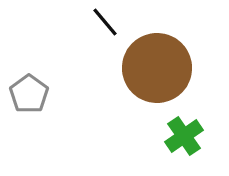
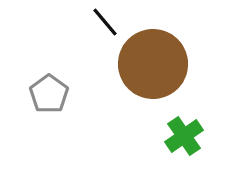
brown circle: moved 4 px left, 4 px up
gray pentagon: moved 20 px right
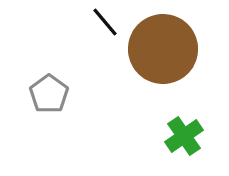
brown circle: moved 10 px right, 15 px up
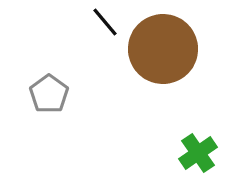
green cross: moved 14 px right, 17 px down
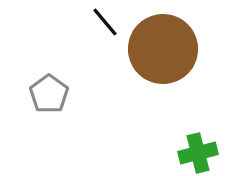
green cross: rotated 21 degrees clockwise
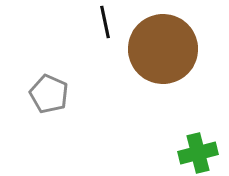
black line: rotated 28 degrees clockwise
gray pentagon: rotated 12 degrees counterclockwise
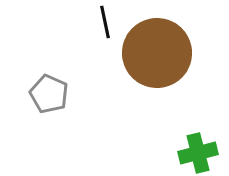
brown circle: moved 6 px left, 4 px down
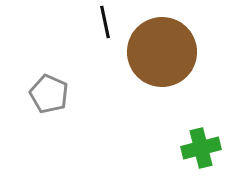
brown circle: moved 5 px right, 1 px up
green cross: moved 3 px right, 5 px up
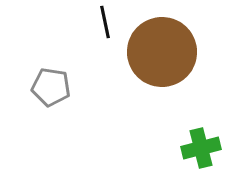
gray pentagon: moved 2 px right, 7 px up; rotated 15 degrees counterclockwise
